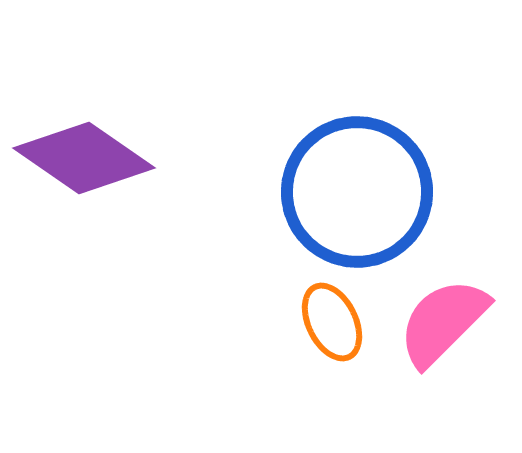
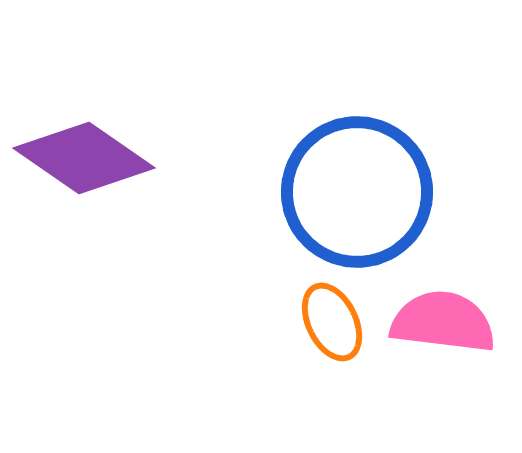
pink semicircle: rotated 52 degrees clockwise
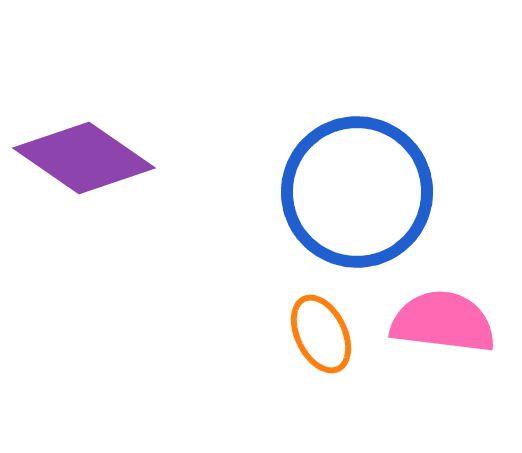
orange ellipse: moved 11 px left, 12 px down
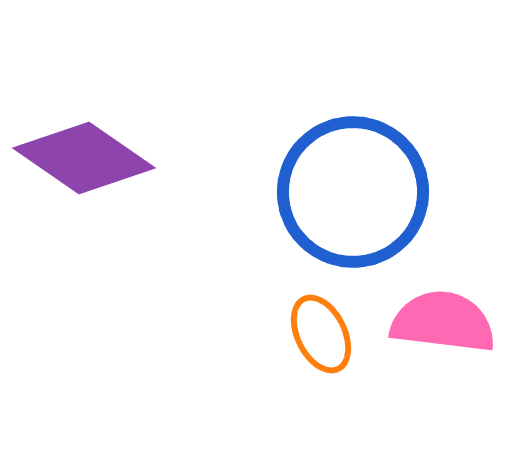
blue circle: moved 4 px left
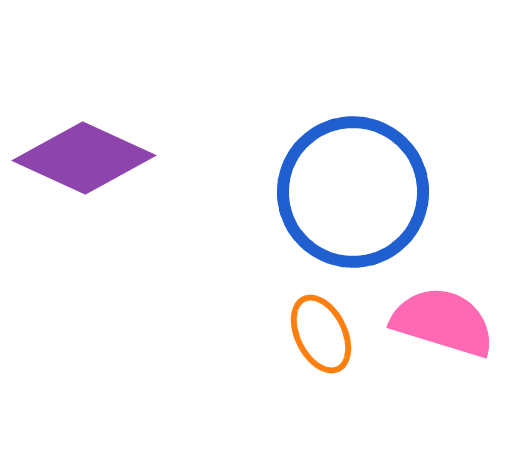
purple diamond: rotated 10 degrees counterclockwise
pink semicircle: rotated 10 degrees clockwise
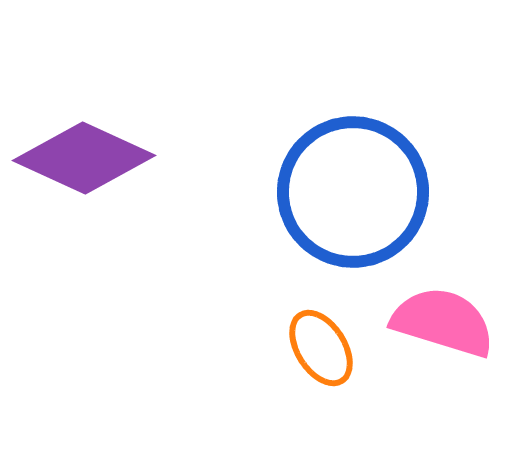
orange ellipse: moved 14 px down; rotated 6 degrees counterclockwise
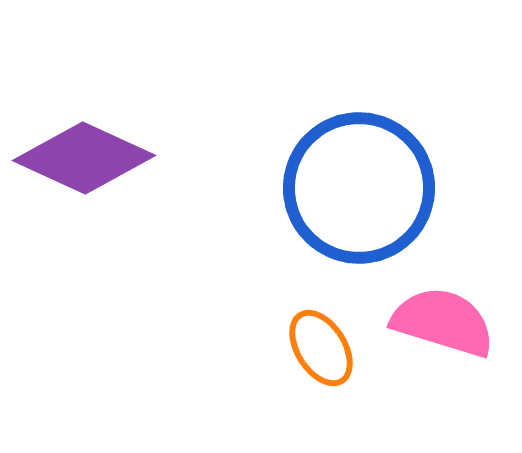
blue circle: moved 6 px right, 4 px up
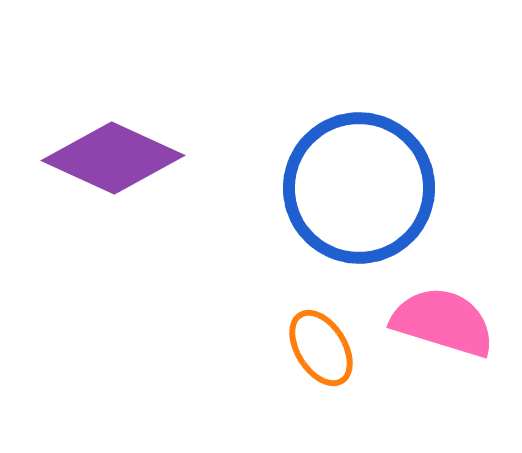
purple diamond: moved 29 px right
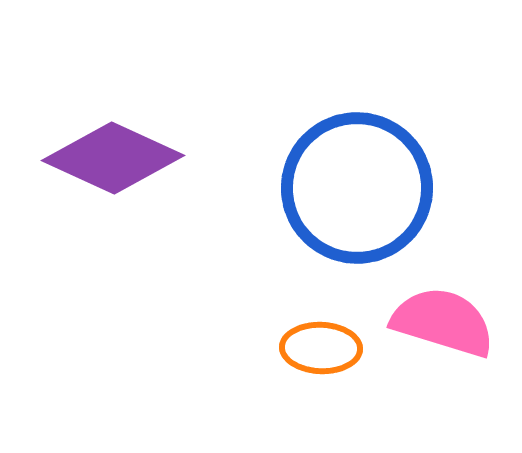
blue circle: moved 2 px left
orange ellipse: rotated 56 degrees counterclockwise
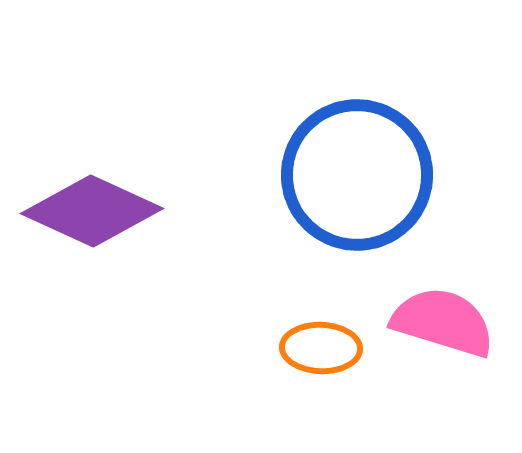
purple diamond: moved 21 px left, 53 px down
blue circle: moved 13 px up
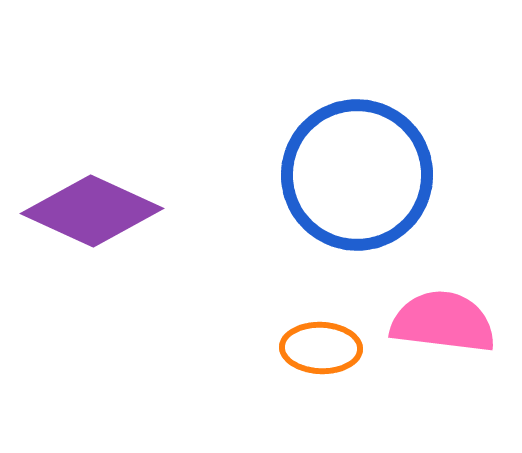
pink semicircle: rotated 10 degrees counterclockwise
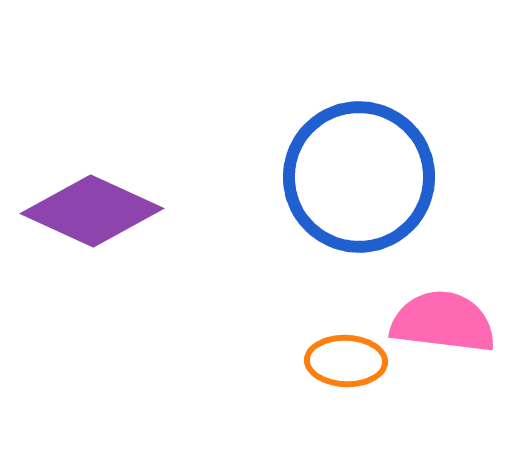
blue circle: moved 2 px right, 2 px down
orange ellipse: moved 25 px right, 13 px down
